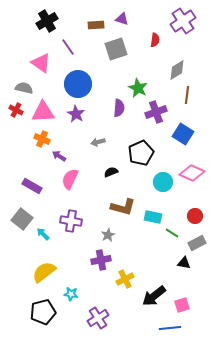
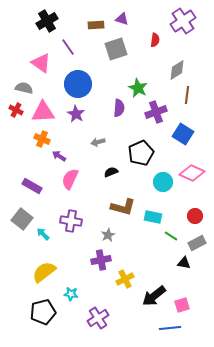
green line at (172, 233): moved 1 px left, 3 px down
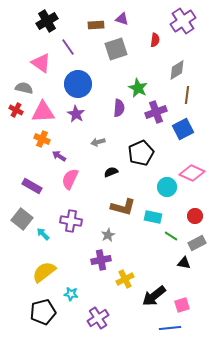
blue square at (183, 134): moved 5 px up; rotated 30 degrees clockwise
cyan circle at (163, 182): moved 4 px right, 5 px down
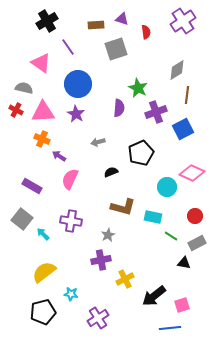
red semicircle at (155, 40): moved 9 px left, 8 px up; rotated 16 degrees counterclockwise
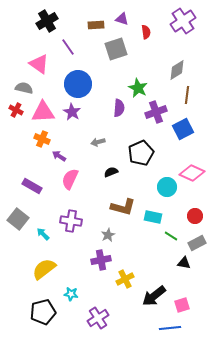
pink triangle at (41, 63): moved 2 px left, 1 px down
purple star at (76, 114): moved 4 px left, 2 px up
gray square at (22, 219): moved 4 px left
yellow semicircle at (44, 272): moved 3 px up
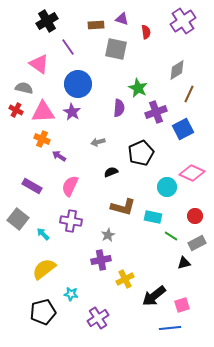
gray square at (116, 49): rotated 30 degrees clockwise
brown line at (187, 95): moved 2 px right, 1 px up; rotated 18 degrees clockwise
pink semicircle at (70, 179): moved 7 px down
black triangle at (184, 263): rotated 24 degrees counterclockwise
